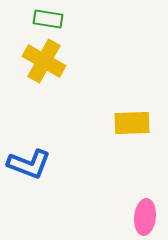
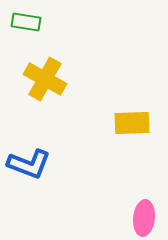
green rectangle: moved 22 px left, 3 px down
yellow cross: moved 1 px right, 18 px down
pink ellipse: moved 1 px left, 1 px down
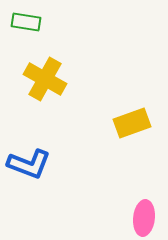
yellow rectangle: rotated 18 degrees counterclockwise
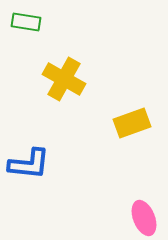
yellow cross: moved 19 px right
blue L-shape: rotated 15 degrees counterclockwise
pink ellipse: rotated 28 degrees counterclockwise
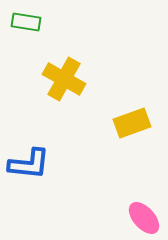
pink ellipse: rotated 20 degrees counterclockwise
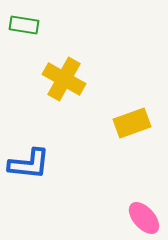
green rectangle: moved 2 px left, 3 px down
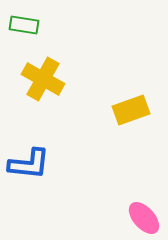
yellow cross: moved 21 px left
yellow rectangle: moved 1 px left, 13 px up
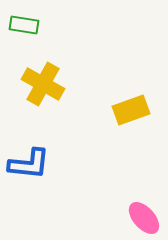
yellow cross: moved 5 px down
